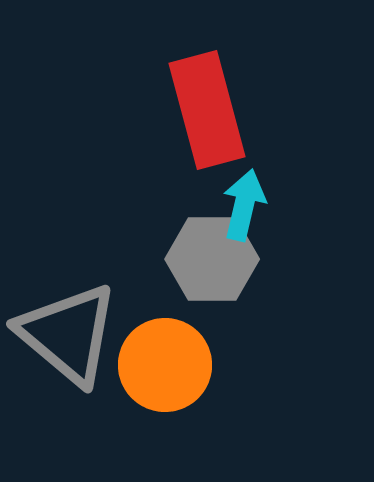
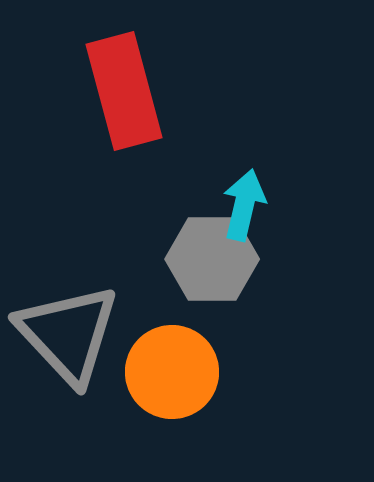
red rectangle: moved 83 px left, 19 px up
gray triangle: rotated 7 degrees clockwise
orange circle: moved 7 px right, 7 px down
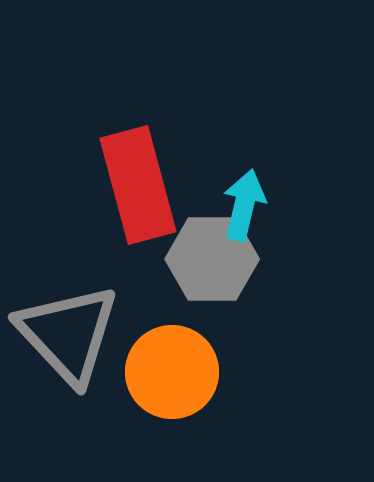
red rectangle: moved 14 px right, 94 px down
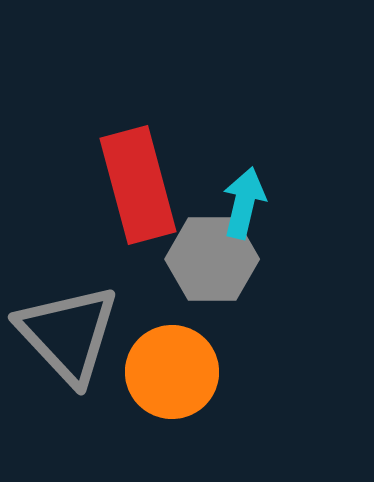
cyan arrow: moved 2 px up
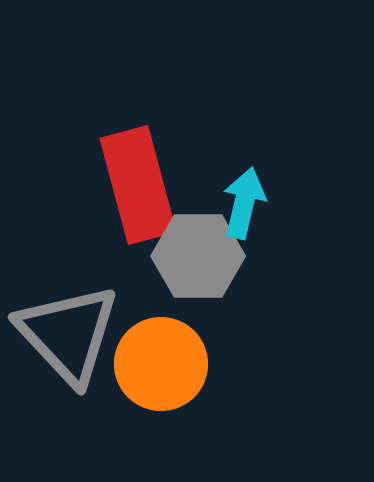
gray hexagon: moved 14 px left, 3 px up
orange circle: moved 11 px left, 8 px up
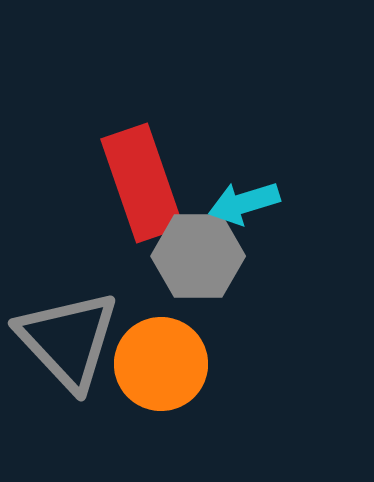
red rectangle: moved 4 px right, 2 px up; rotated 4 degrees counterclockwise
cyan arrow: rotated 120 degrees counterclockwise
gray triangle: moved 6 px down
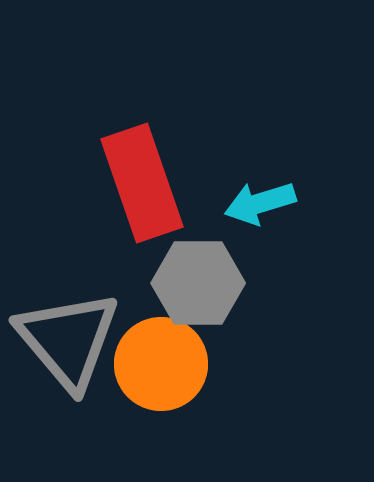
cyan arrow: moved 16 px right
gray hexagon: moved 27 px down
gray triangle: rotated 3 degrees clockwise
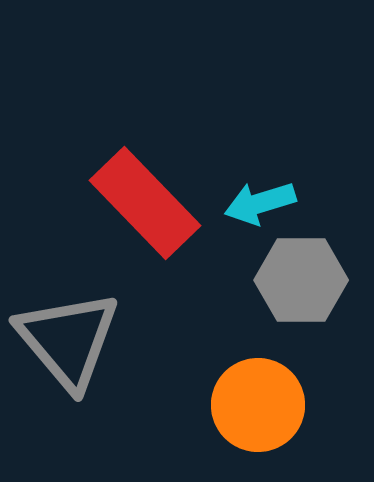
red rectangle: moved 3 px right, 20 px down; rotated 25 degrees counterclockwise
gray hexagon: moved 103 px right, 3 px up
orange circle: moved 97 px right, 41 px down
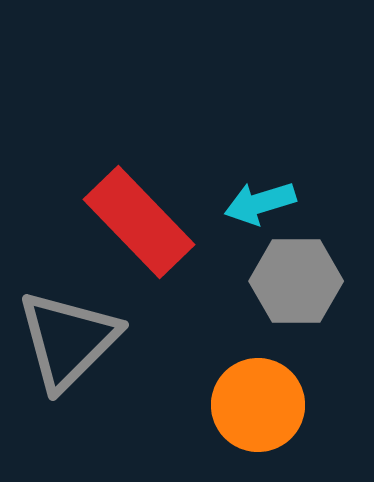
red rectangle: moved 6 px left, 19 px down
gray hexagon: moved 5 px left, 1 px down
gray triangle: rotated 25 degrees clockwise
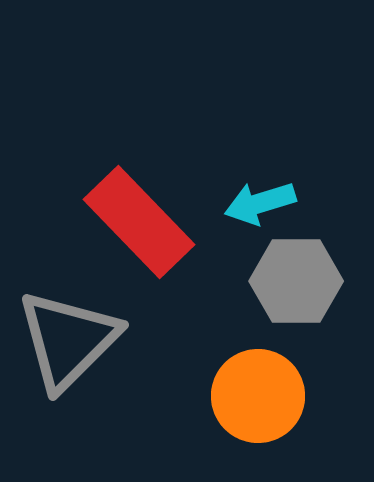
orange circle: moved 9 px up
